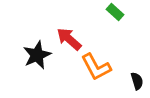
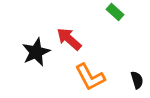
black star: moved 1 px left, 3 px up
orange L-shape: moved 6 px left, 10 px down
black semicircle: moved 1 px up
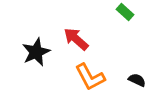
green rectangle: moved 10 px right
red arrow: moved 7 px right
black semicircle: rotated 48 degrees counterclockwise
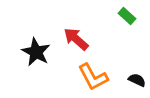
green rectangle: moved 2 px right, 4 px down
black star: rotated 20 degrees counterclockwise
orange L-shape: moved 3 px right
